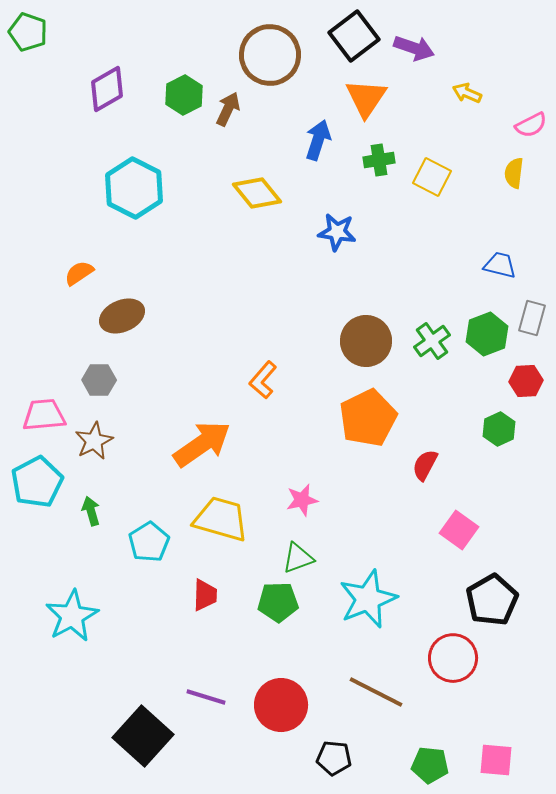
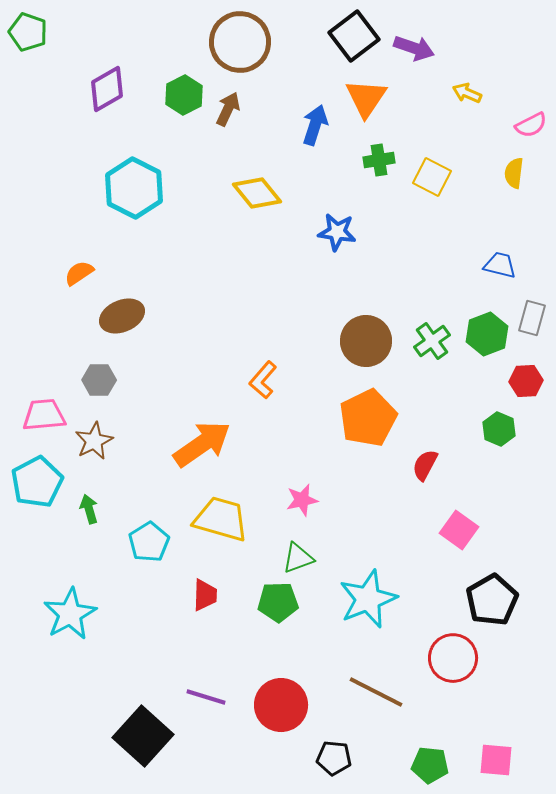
brown circle at (270, 55): moved 30 px left, 13 px up
blue arrow at (318, 140): moved 3 px left, 15 px up
green hexagon at (499, 429): rotated 12 degrees counterclockwise
green arrow at (91, 511): moved 2 px left, 2 px up
cyan star at (72, 616): moved 2 px left, 2 px up
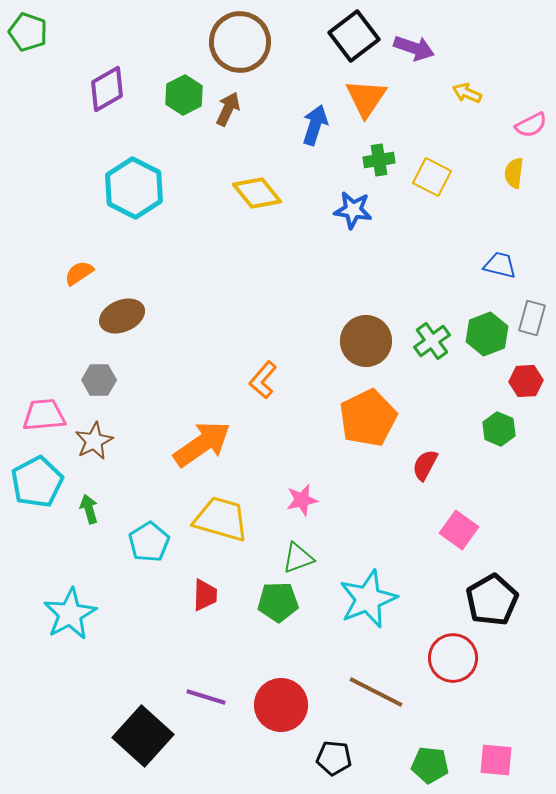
blue star at (337, 232): moved 16 px right, 22 px up
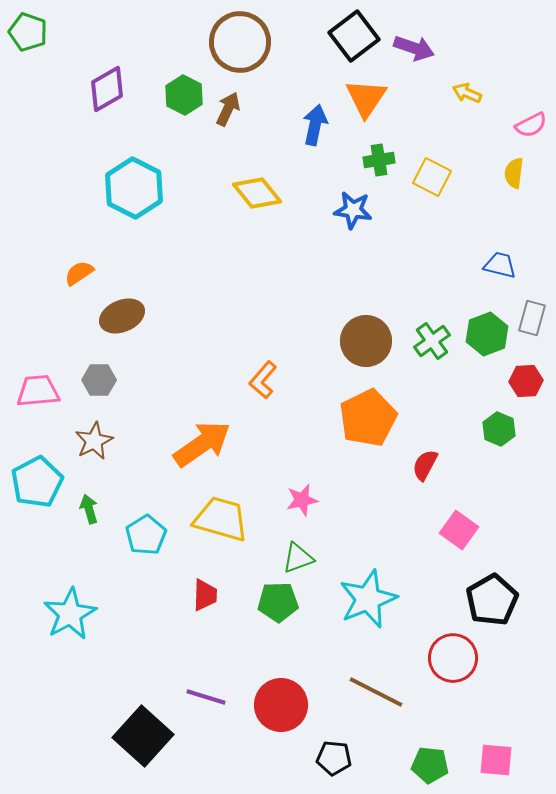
green hexagon at (184, 95): rotated 6 degrees counterclockwise
blue arrow at (315, 125): rotated 6 degrees counterclockwise
pink trapezoid at (44, 415): moved 6 px left, 24 px up
cyan pentagon at (149, 542): moved 3 px left, 7 px up
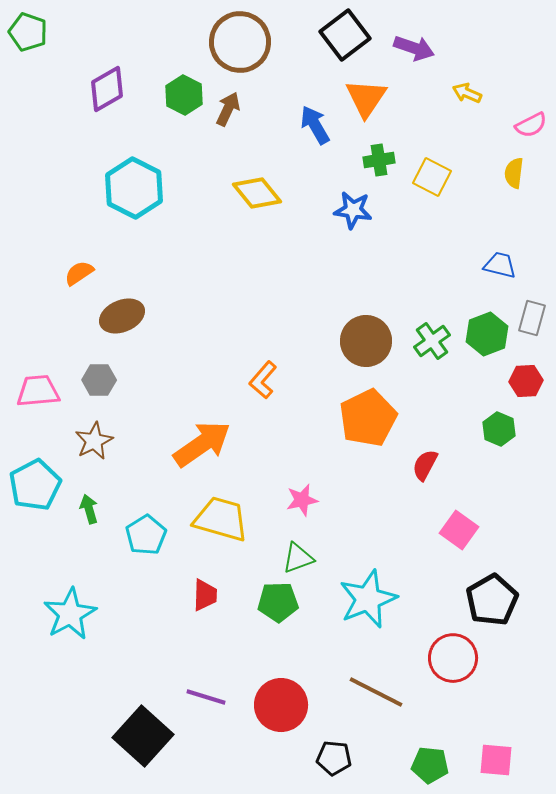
black square at (354, 36): moved 9 px left, 1 px up
blue arrow at (315, 125): rotated 42 degrees counterclockwise
cyan pentagon at (37, 482): moved 2 px left, 3 px down
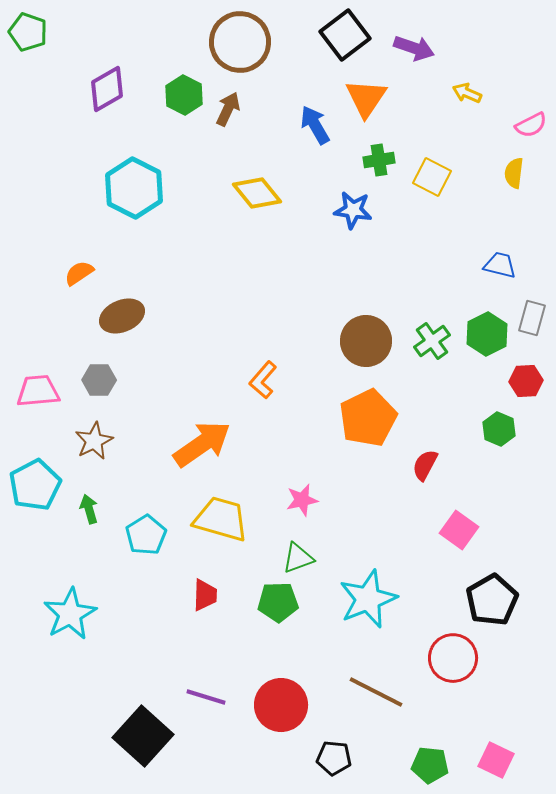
green hexagon at (487, 334): rotated 6 degrees counterclockwise
pink square at (496, 760): rotated 21 degrees clockwise
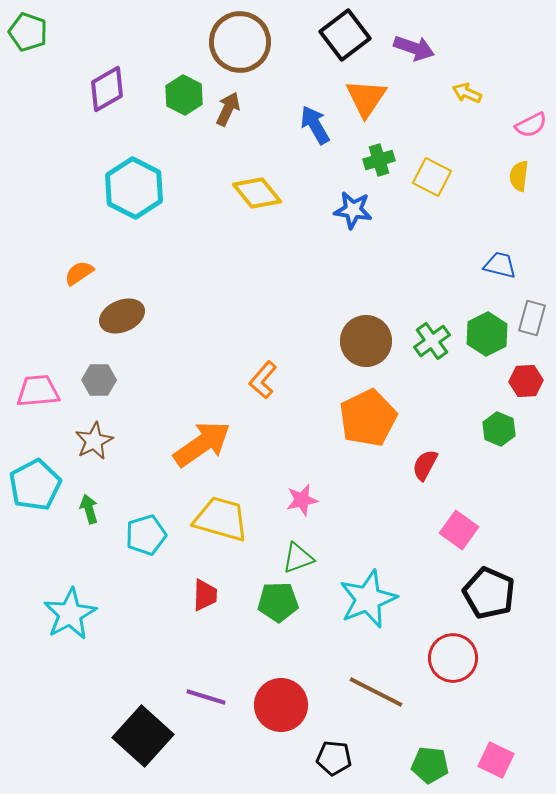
green cross at (379, 160): rotated 8 degrees counterclockwise
yellow semicircle at (514, 173): moved 5 px right, 3 px down
cyan pentagon at (146, 535): rotated 15 degrees clockwise
black pentagon at (492, 600): moved 3 px left, 7 px up; rotated 18 degrees counterclockwise
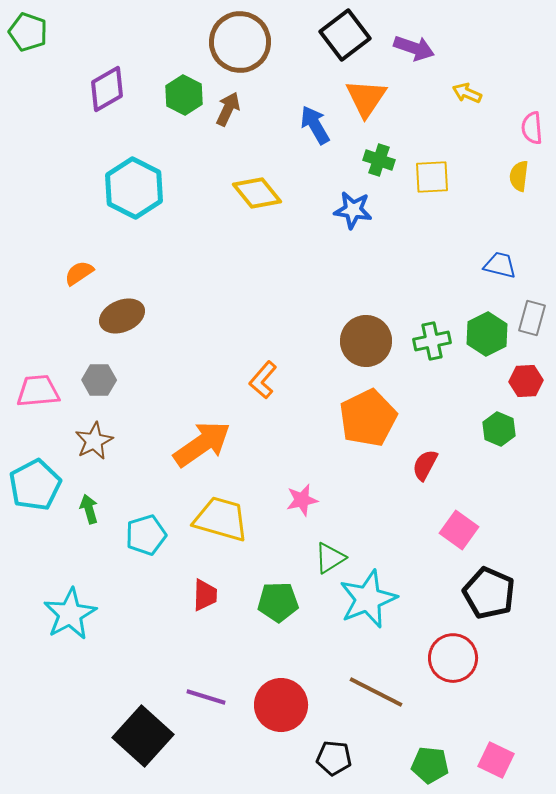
pink semicircle at (531, 125): moved 1 px right, 3 px down; rotated 112 degrees clockwise
green cross at (379, 160): rotated 36 degrees clockwise
yellow square at (432, 177): rotated 30 degrees counterclockwise
green cross at (432, 341): rotated 24 degrees clockwise
green triangle at (298, 558): moved 32 px right; rotated 12 degrees counterclockwise
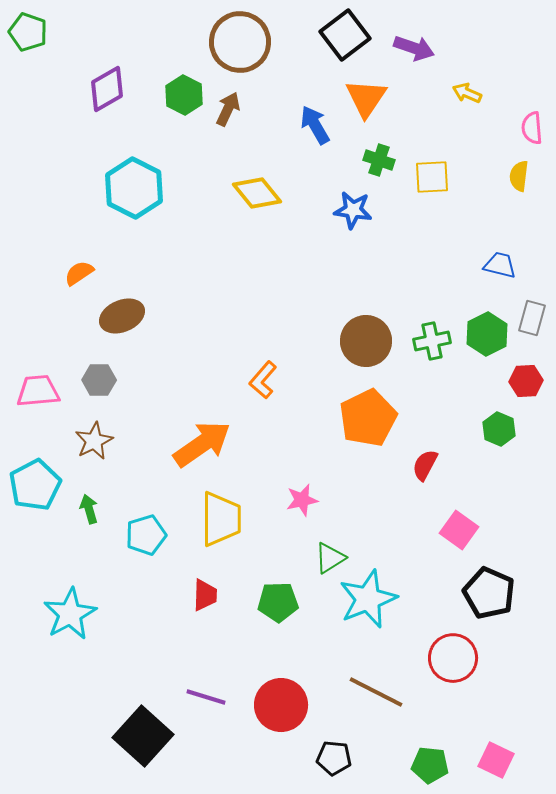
yellow trapezoid at (221, 519): rotated 74 degrees clockwise
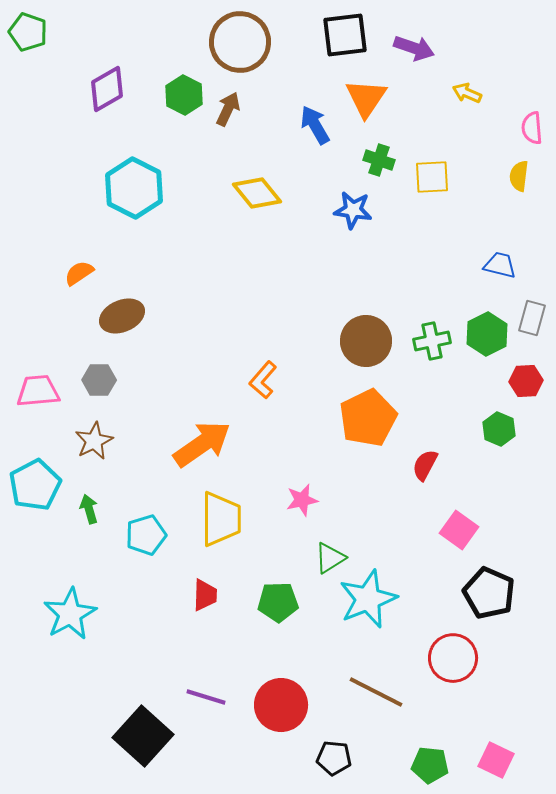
black square at (345, 35): rotated 30 degrees clockwise
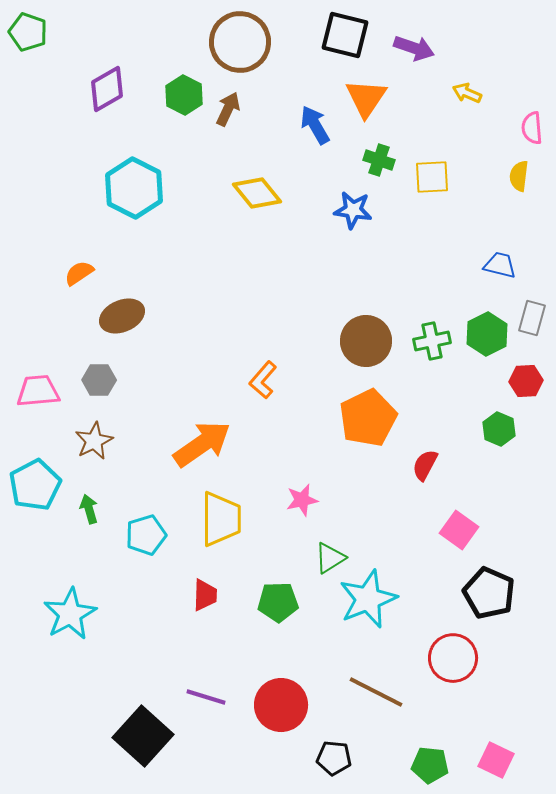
black square at (345, 35): rotated 21 degrees clockwise
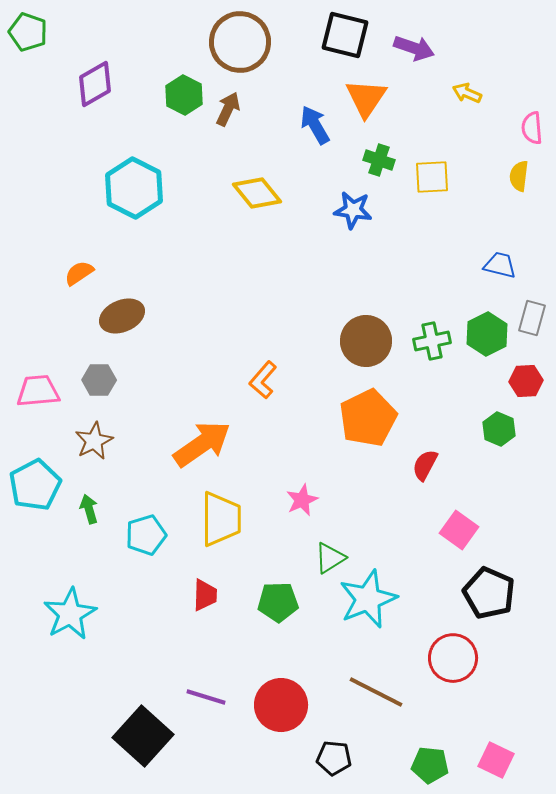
purple diamond at (107, 89): moved 12 px left, 5 px up
pink star at (302, 500): rotated 12 degrees counterclockwise
